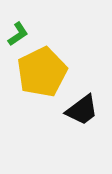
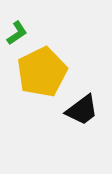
green L-shape: moved 1 px left, 1 px up
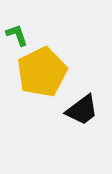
green L-shape: moved 2 px down; rotated 75 degrees counterclockwise
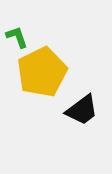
green L-shape: moved 2 px down
